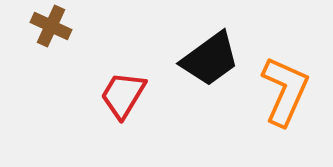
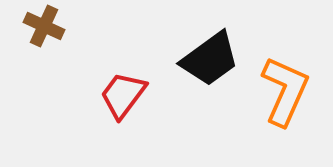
brown cross: moved 7 px left
red trapezoid: rotated 6 degrees clockwise
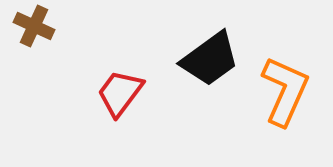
brown cross: moved 10 px left
red trapezoid: moved 3 px left, 2 px up
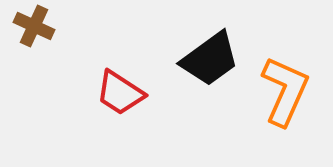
red trapezoid: rotated 94 degrees counterclockwise
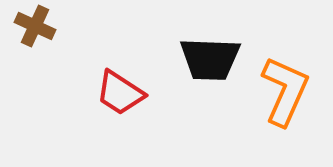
brown cross: moved 1 px right
black trapezoid: rotated 38 degrees clockwise
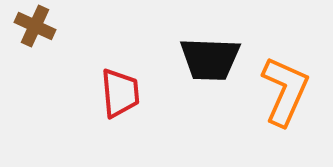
red trapezoid: rotated 128 degrees counterclockwise
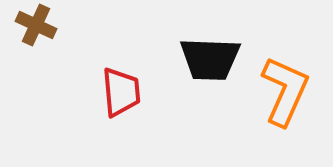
brown cross: moved 1 px right, 1 px up
red trapezoid: moved 1 px right, 1 px up
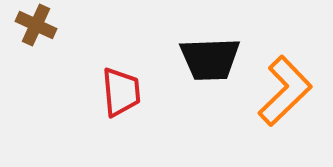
black trapezoid: rotated 4 degrees counterclockwise
orange L-shape: rotated 22 degrees clockwise
